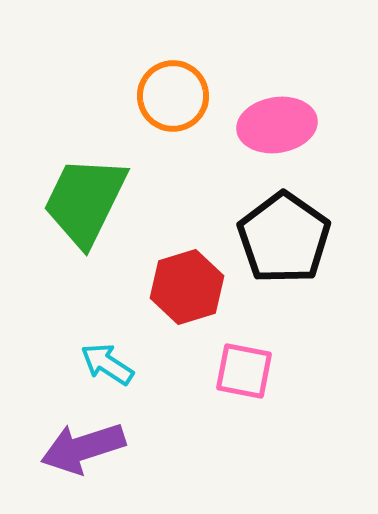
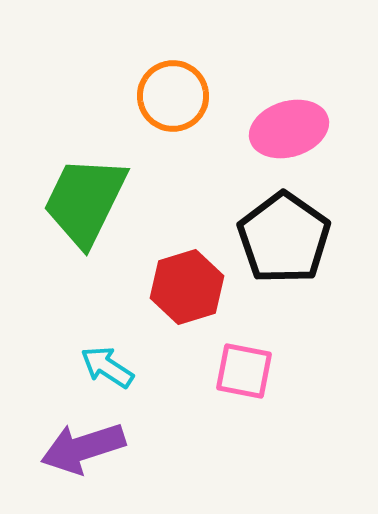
pink ellipse: moved 12 px right, 4 px down; rotated 8 degrees counterclockwise
cyan arrow: moved 3 px down
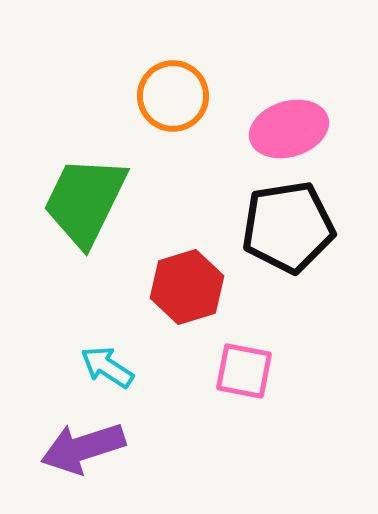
black pentagon: moved 4 px right, 11 px up; rotated 28 degrees clockwise
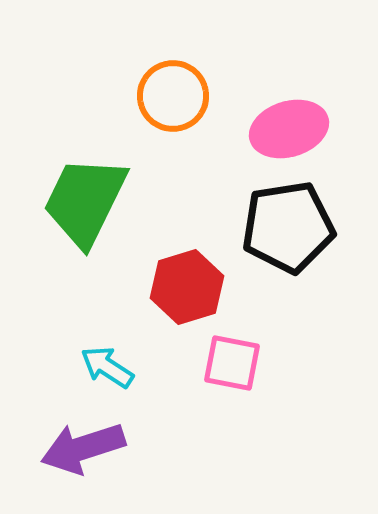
pink square: moved 12 px left, 8 px up
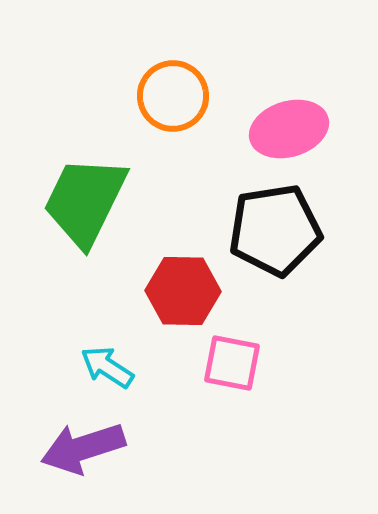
black pentagon: moved 13 px left, 3 px down
red hexagon: moved 4 px left, 4 px down; rotated 18 degrees clockwise
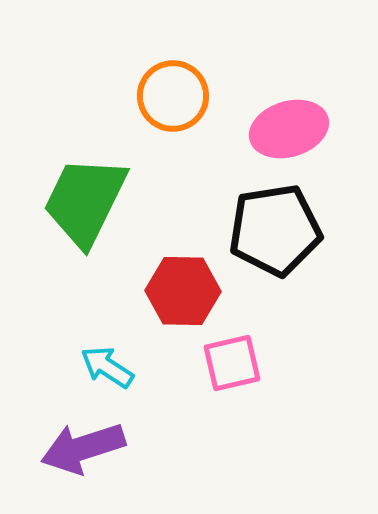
pink square: rotated 24 degrees counterclockwise
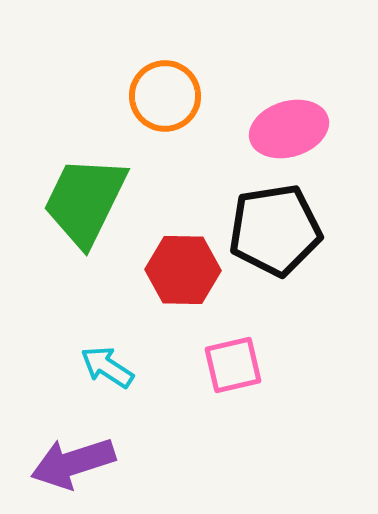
orange circle: moved 8 px left
red hexagon: moved 21 px up
pink square: moved 1 px right, 2 px down
purple arrow: moved 10 px left, 15 px down
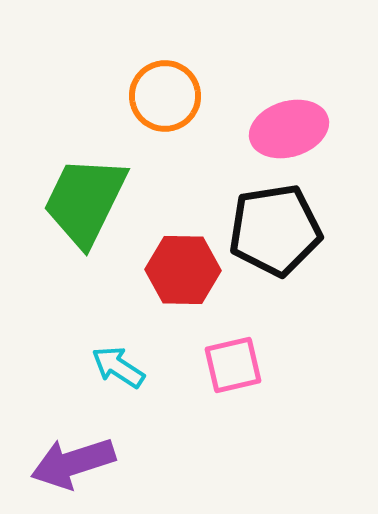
cyan arrow: moved 11 px right
